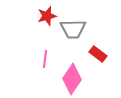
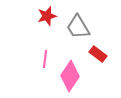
gray trapezoid: moved 5 px right, 2 px up; rotated 60 degrees clockwise
pink diamond: moved 2 px left, 3 px up
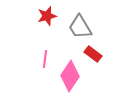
gray trapezoid: moved 2 px right
red rectangle: moved 5 px left
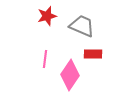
gray trapezoid: moved 2 px right, 1 px up; rotated 144 degrees clockwise
red rectangle: rotated 36 degrees counterclockwise
pink diamond: moved 1 px up
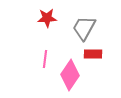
red star: moved 2 px down; rotated 12 degrees clockwise
gray trapezoid: moved 2 px right, 2 px down; rotated 84 degrees counterclockwise
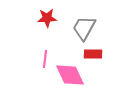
pink diamond: rotated 60 degrees counterclockwise
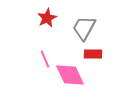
red star: rotated 24 degrees counterclockwise
pink line: rotated 30 degrees counterclockwise
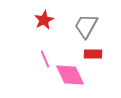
red star: moved 3 px left, 2 px down
gray trapezoid: moved 2 px right, 2 px up
